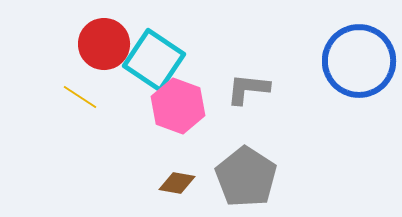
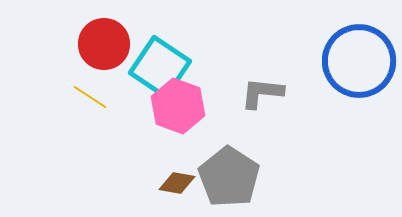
cyan square: moved 6 px right, 7 px down
gray L-shape: moved 14 px right, 4 px down
yellow line: moved 10 px right
gray pentagon: moved 17 px left
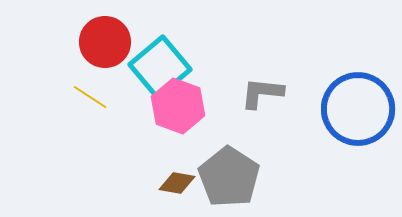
red circle: moved 1 px right, 2 px up
blue circle: moved 1 px left, 48 px down
cyan square: rotated 16 degrees clockwise
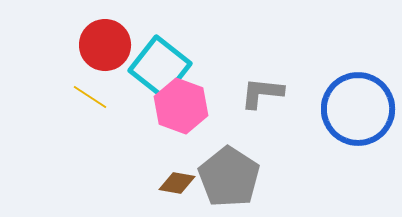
red circle: moved 3 px down
cyan square: rotated 12 degrees counterclockwise
pink hexagon: moved 3 px right
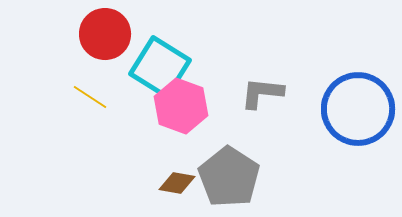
red circle: moved 11 px up
cyan square: rotated 6 degrees counterclockwise
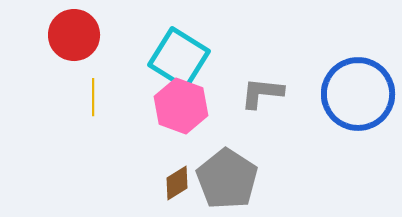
red circle: moved 31 px left, 1 px down
cyan square: moved 19 px right, 9 px up
yellow line: moved 3 px right; rotated 57 degrees clockwise
blue circle: moved 15 px up
gray pentagon: moved 2 px left, 2 px down
brown diamond: rotated 42 degrees counterclockwise
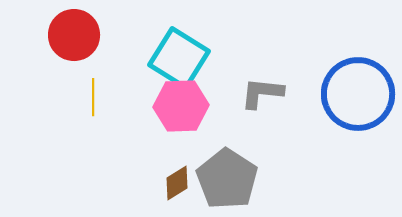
pink hexagon: rotated 22 degrees counterclockwise
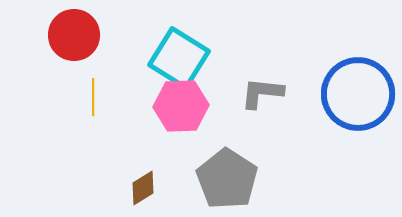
brown diamond: moved 34 px left, 5 px down
